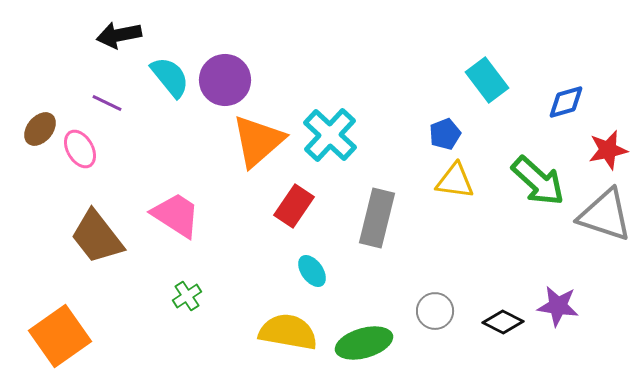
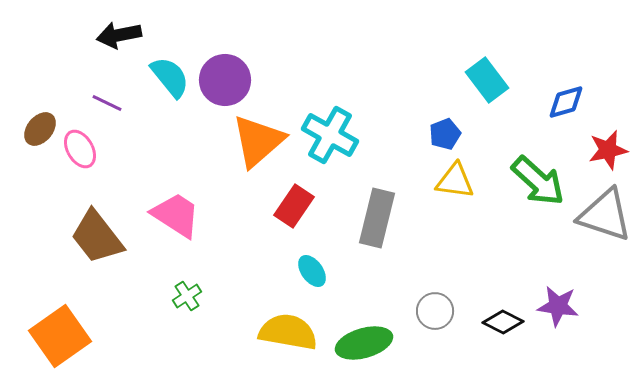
cyan cross: rotated 14 degrees counterclockwise
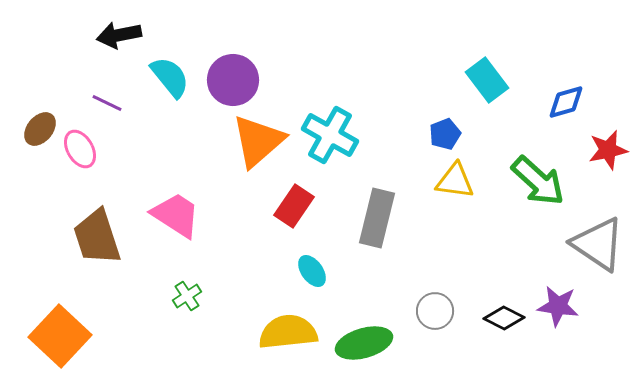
purple circle: moved 8 px right
gray triangle: moved 7 px left, 29 px down; rotated 16 degrees clockwise
brown trapezoid: rotated 20 degrees clockwise
black diamond: moved 1 px right, 4 px up
yellow semicircle: rotated 16 degrees counterclockwise
orange square: rotated 12 degrees counterclockwise
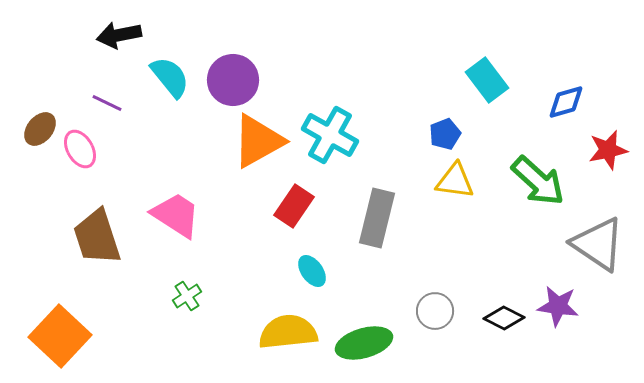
orange triangle: rotated 12 degrees clockwise
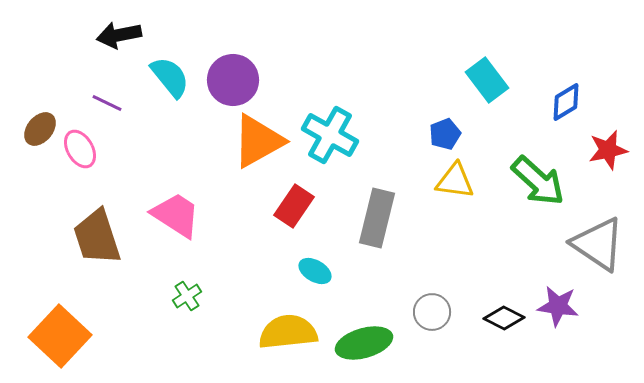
blue diamond: rotated 15 degrees counterclockwise
cyan ellipse: moved 3 px right; rotated 24 degrees counterclockwise
gray circle: moved 3 px left, 1 px down
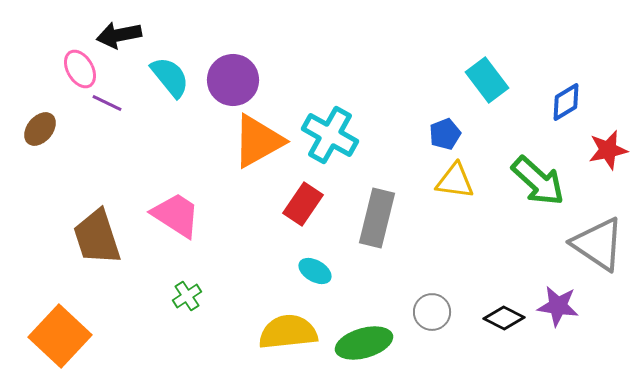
pink ellipse: moved 80 px up
red rectangle: moved 9 px right, 2 px up
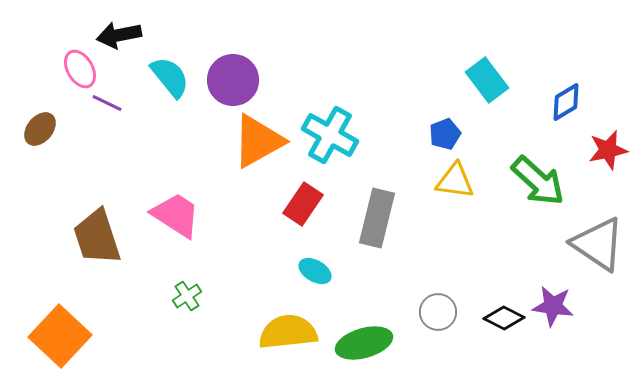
purple star: moved 5 px left
gray circle: moved 6 px right
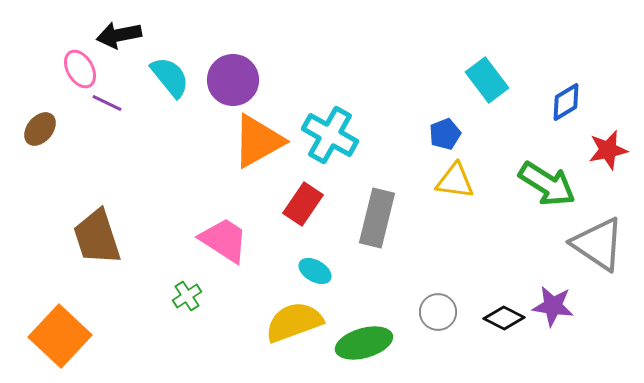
green arrow: moved 9 px right, 3 px down; rotated 10 degrees counterclockwise
pink trapezoid: moved 48 px right, 25 px down
yellow semicircle: moved 6 px right, 10 px up; rotated 14 degrees counterclockwise
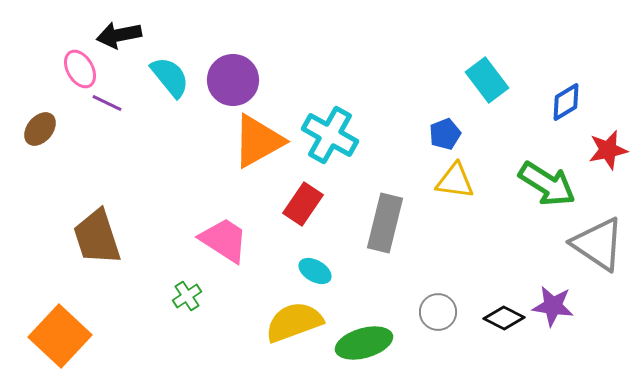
gray rectangle: moved 8 px right, 5 px down
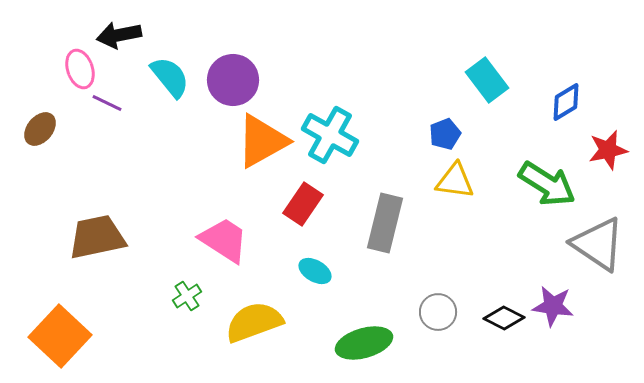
pink ellipse: rotated 12 degrees clockwise
orange triangle: moved 4 px right
brown trapezoid: rotated 96 degrees clockwise
yellow semicircle: moved 40 px left
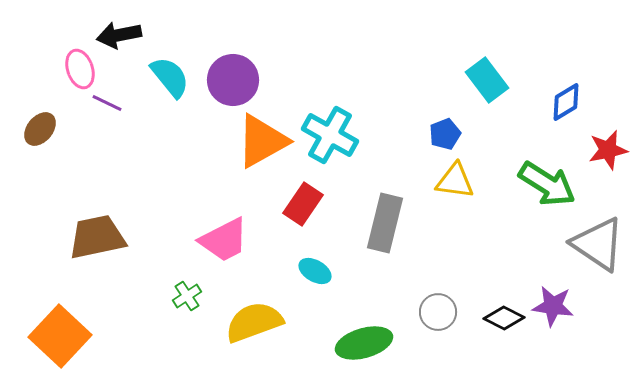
pink trapezoid: rotated 120 degrees clockwise
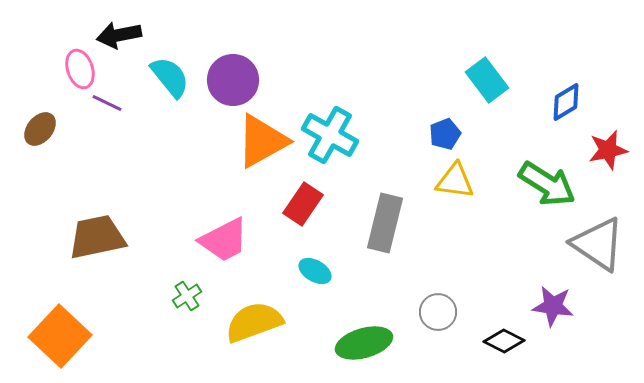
black diamond: moved 23 px down
